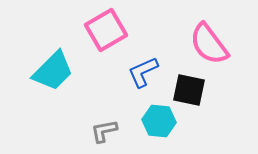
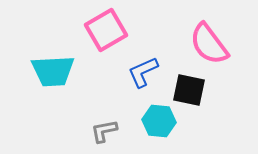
cyan trapezoid: rotated 42 degrees clockwise
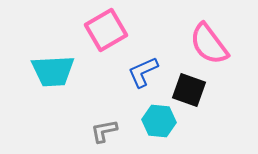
black square: rotated 8 degrees clockwise
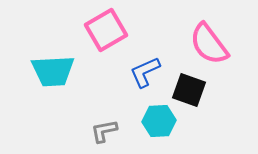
blue L-shape: moved 2 px right
cyan hexagon: rotated 8 degrees counterclockwise
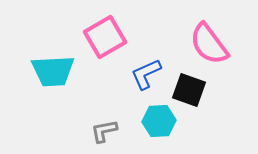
pink square: moved 1 px left, 7 px down
blue L-shape: moved 1 px right, 2 px down
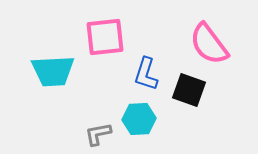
pink square: rotated 24 degrees clockwise
blue L-shape: rotated 48 degrees counterclockwise
cyan hexagon: moved 20 px left, 2 px up
gray L-shape: moved 6 px left, 3 px down
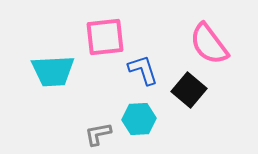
blue L-shape: moved 3 px left, 4 px up; rotated 144 degrees clockwise
black square: rotated 20 degrees clockwise
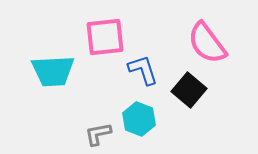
pink semicircle: moved 2 px left, 1 px up
cyan hexagon: rotated 24 degrees clockwise
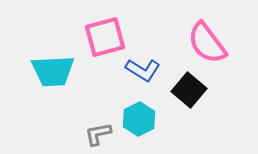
pink square: rotated 9 degrees counterclockwise
blue L-shape: rotated 140 degrees clockwise
cyan hexagon: rotated 12 degrees clockwise
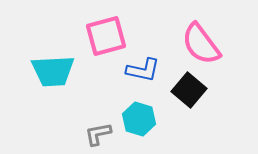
pink square: moved 1 px right, 1 px up
pink semicircle: moved 6 px left, 1 px down
blue L-shape: rotated 20 degrees counterclockwise
cyan hexagon: rotated 16 degrees counterclockwise
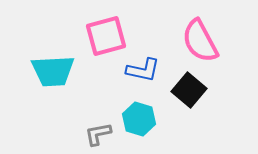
pink semicircle: moved 1 px left, 3 px up; rotated 9 degrees clockwise
